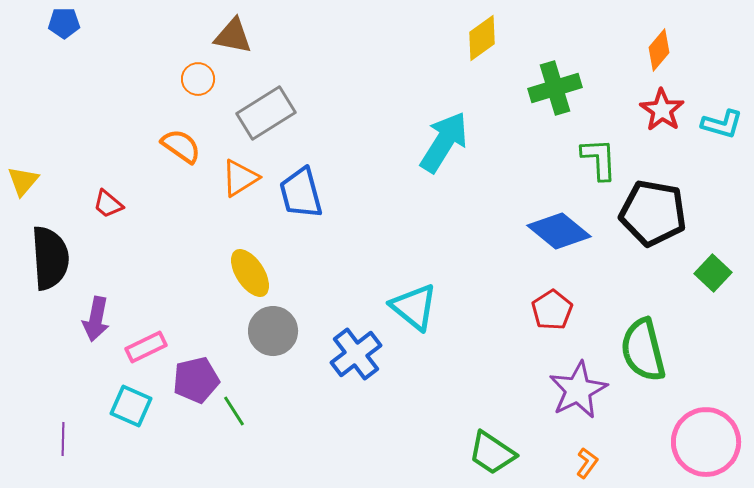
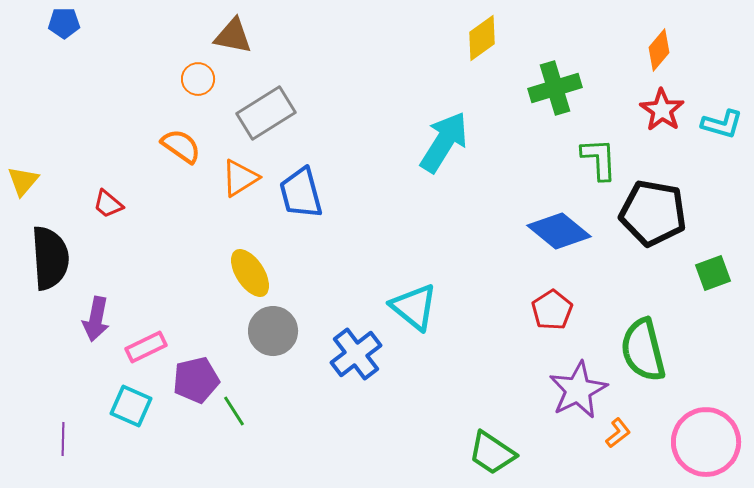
green square: rotated 27 degrees clockwise
orange L-shape: moved 31 px right, 30 px up; rotated 16 degrees clockwise
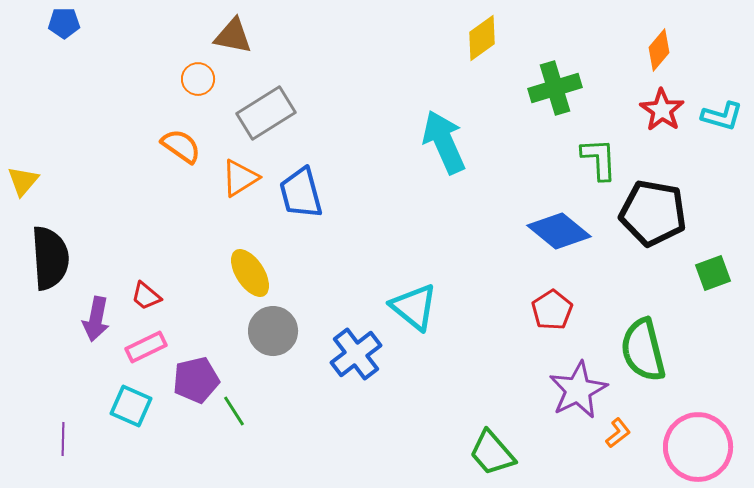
cyan L-shape: moved 8 px up
cyan arrow: rotated 56 degrees counterclockwise
red trapezoid: moved 38 px right, 92 px down
pink circle: moved 8 px left, 5 px down
green trapezoid: rotated 15 degrees clockwise
